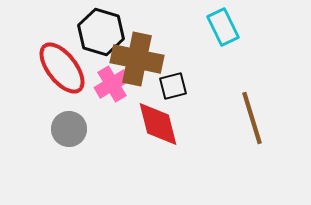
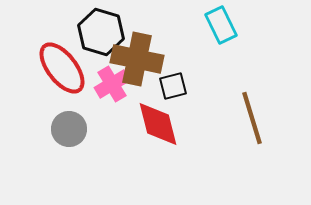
cyan rectangle: moved 2 px left, 2 px up
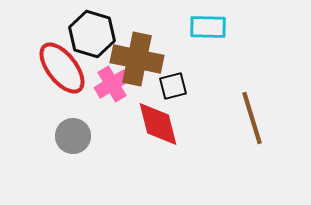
cyan rectangle: moved 13 px left, 2 px down; rotated 63 degrees counterclockwise
black hexagon: moved 9 px left, 2 px down
gray circle: moved 4 px right, 7 px down
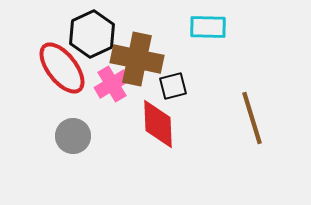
black hexagon: rotated 18 degrees clockwise
red diamond: rotated 12 degrees clockwise
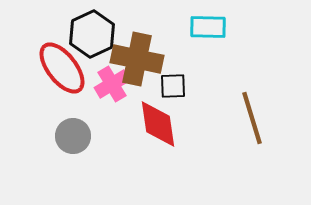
black square: rotated 12 degrees clockwise
red diamond: rotated 6 degrees counterclockwise
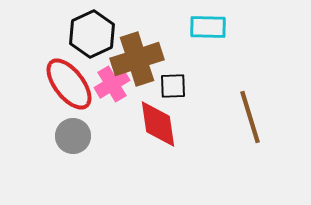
brown cross: rotated 30 degrees counterclockwise
red ellipse: moved 7 px right, 16 px down
brown line: moved 2 px left, 1 px up
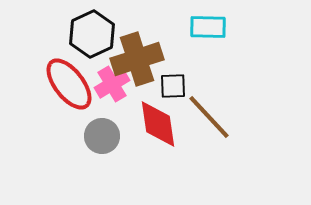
brown line: moved 41 px left; rotated 26 degrees counterclockwise
gray circle: moved 29 px right
